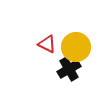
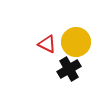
yellow circle: moved 5 px up
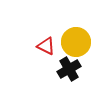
red triangle: moved 1 px left, 2 px down
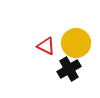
yellow circle: moved 1 px down
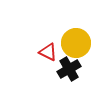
red triangle: moved 2 px right, 6 px down
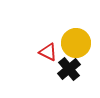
black cross: rotated 10 degrees counterclockwise
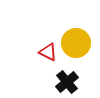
black cross: moved 2 px left, 13 px down
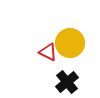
yellow circle: moved 6 px left
